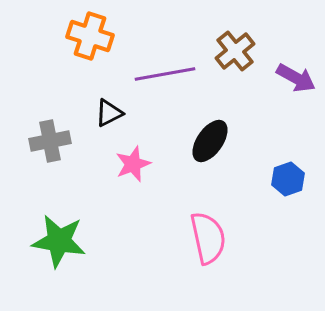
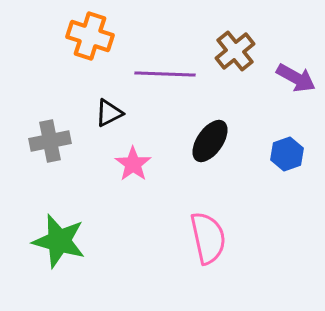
purple line: rotated 12 degrees clockwise
pink star: rotated 15 degrees counterclockwise
blue hexagon: moved 1 px left, 25 px up
green star: rotated 6 degrees clockwise
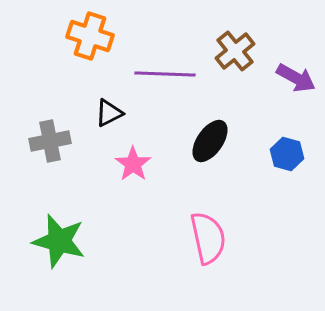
blue hexagon: rotated 24 degrees counterclockwise
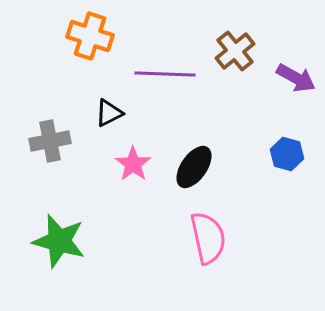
black ellipse: moved 16 px left, 26 px down
